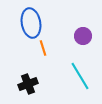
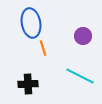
cyan line: rotated 32 degrees counterclockwise
black cross: rotated 18 degrees clockwise
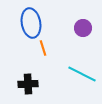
purple circle: moved 8 px up
cyan line: moved 2 px right, 2 px up
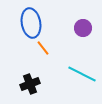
orange line: rotated 21 degrees counterclockwise
black cross: moved 2 px right; rotated 18 degrees counterclockwise
